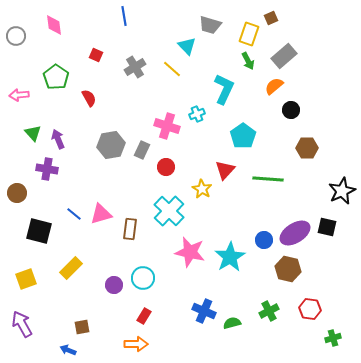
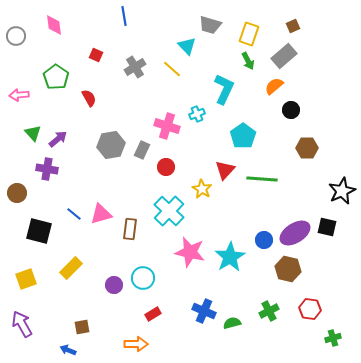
brown square at (271, 18): moved 22 px right, 8 px down
purple arrow at (58, 139): rotated 72 degrees clockwise
green line at (268, 179): moved 6 px left
red rectangle at (144, 316): moved 9 px right, 2 px up; rotated 28 degrees clockwise
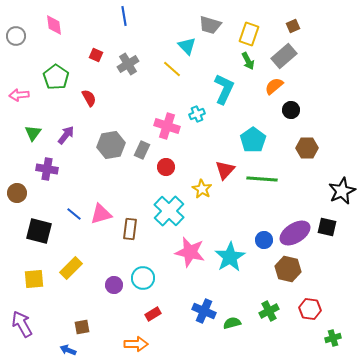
gray cross at (135, 67): moved 7 px left, 3 px up
green triangle at (33, 133): rotated 18 degrees clockwise
cyan pentagon at (243, 136): moved 10 px right, 4 px down
purple arrow at (58, 139): moved 8 px right, 4 px up; rotated 12 degrees counterclockwise
yellow square at (26, 279): moved 8 px right; rotated 15 degrees clockwise
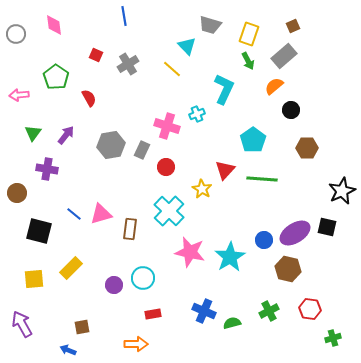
gray circle at (16, 36): moved 2 px up
red rectangle at (153, 314): rotated 21 degrees clockwise
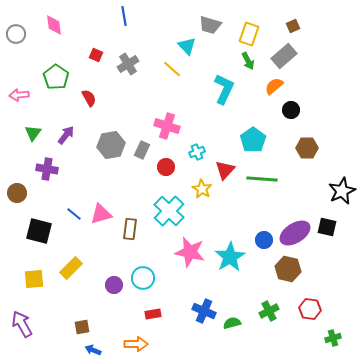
cyan cross at (197, 114): moved 38 px down
blue arrow at (68, 350): moved 25 px right
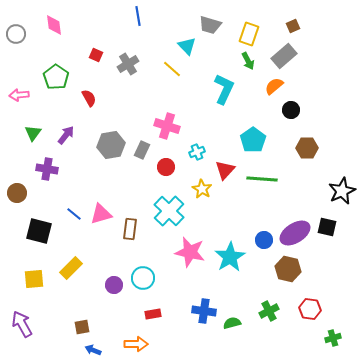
blue line at (124, 16): moved 14 px right
blue cross at (204, 311): rotated 15 degrees counterclockwise
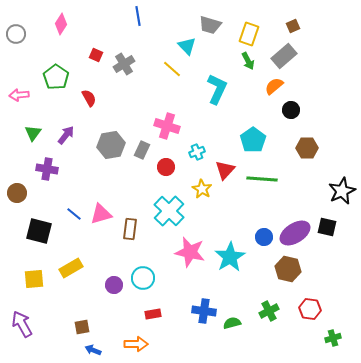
pink diamond at (54, 25): moved 7 px right, 1 px up; rotated 40 degrees clockwise
gray cross at (128, 64): moved 4 px left
cyan L-shape at (224, 89): moved 7 px left
blue circle at (264, 240): moved 3 px up
yellow rectangle at (71, 268): rotated 15 degrees clockwise
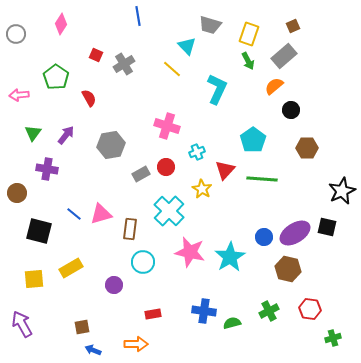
gray rectangle at (142, 150): moved 1 px left, 24 px down; rotated 36 degrees clockwise
cyan circle at (143, 278): moved 16 px up
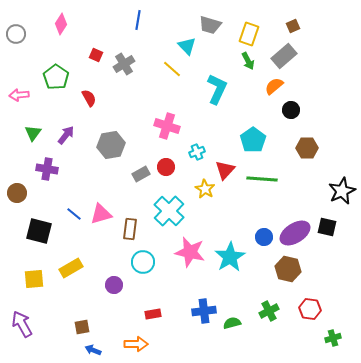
blue line at (138, 16): moved 4 px down; rotated 18 degrees clockwise
yellow star at (202, 189): moved 3 px right
blue cross at (204, 311): rotated 15 degrees counterclockwise
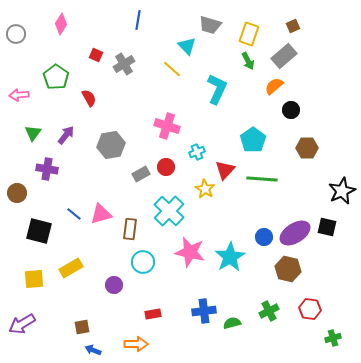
purple arrow at (22, 324): rotated 92 degrees counterclockwise
